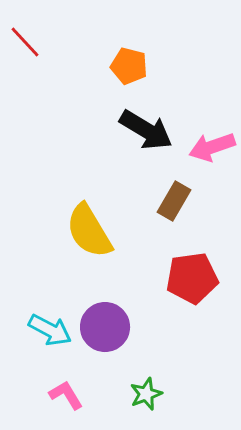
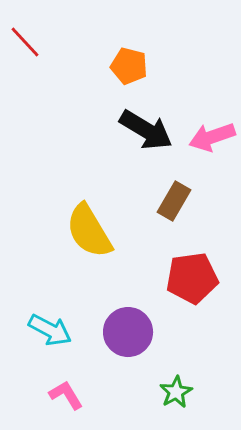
pink arrow: moved 10 px up
purple circle: moved 23 px right, 5 px down
green star: moved 30 px right, 2 px up; rotated 8 degrees counterclockwise
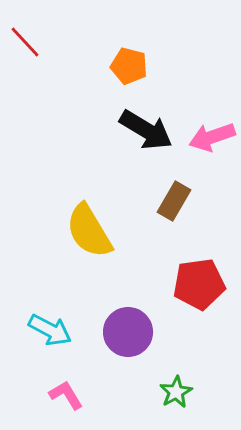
red pentagon: moved 7 px right, 6 px down
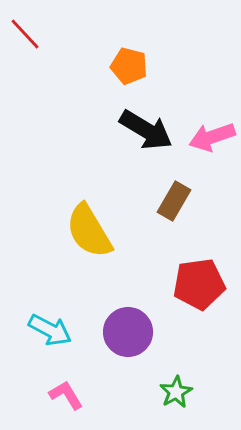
red line: moved 8 px up
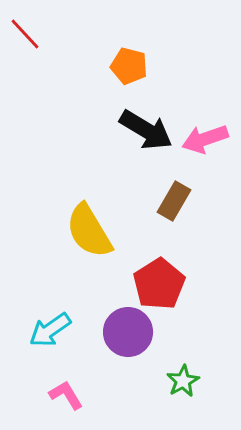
pink arrow: moved 7 px left, 2 px down
red pentagon: moved 40 px left; rotated 24 degrees counterclockwise
cyan arrow: rotated 117 degrees clockwise
green star: moved 7 px right, 11 px up
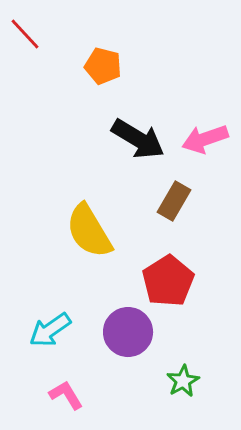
orange pentagon: moved 26 px left
black arrow: moved 8 px left, 9 px down
red pentagon: moved 9 px right, 3 px up
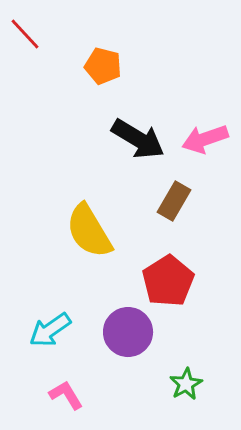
green star: moved 3 px right, 3 px down
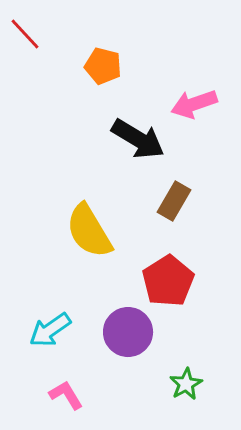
pink arrow: moved 11 px left, 35 px up
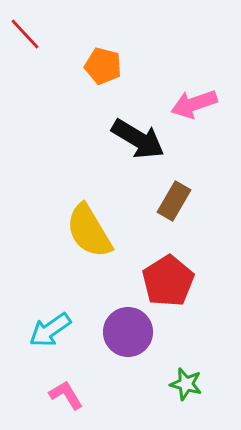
green star: rotated 28 degrees counterclockwise
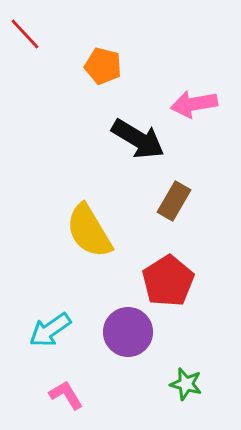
pink arrow: rotated 9 degrees clockwise
